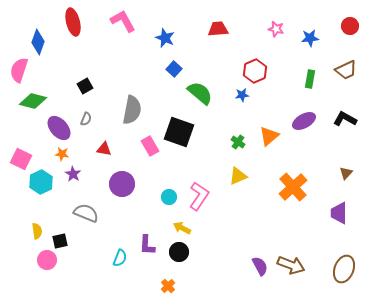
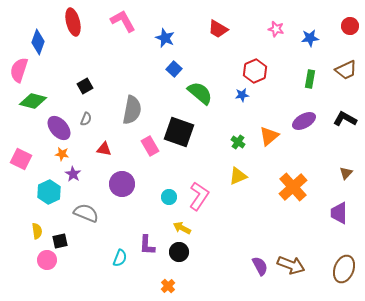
red trapezoid at (218, 29): rotated 145 degrees counterclockwise
cyan hexagon at (41, 182): moved 8 px right, 10 px down
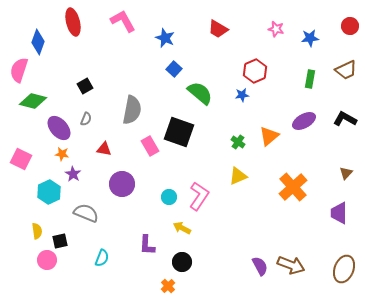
black circle at (179, 252): moved 3 px right, 10 px down
cyan semicircle at (120, 258): moved 18 px left
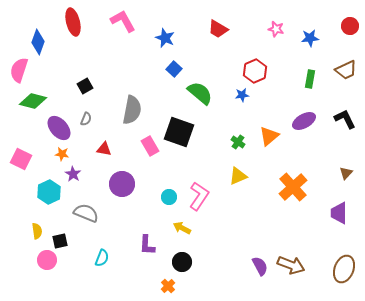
black L-shape at (345, 119): rotated 35 degrees clockwise
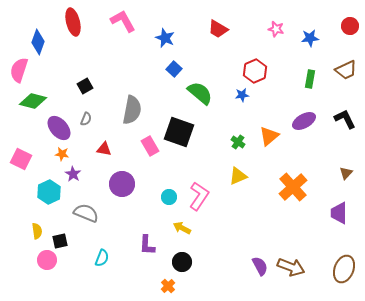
brown arrow at (291, 265): moved 2 px down
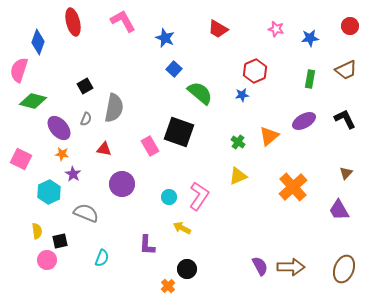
gray semicircle at (132, 110): moved 18 px left, 2 px up
purple trapezoid at (339, 213): moved 3 px up; rotated 30 degrees counterclockwise
black circle at (182, 262): moved 5 px right, 7 px down
brown arrow at (291, 267): rotated 20 degrees counterclockwise
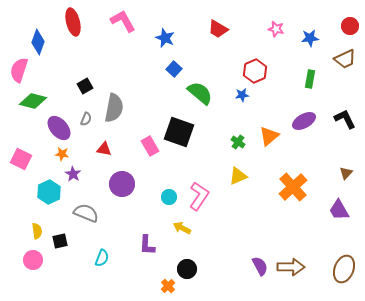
brown trapezoid at (346, 70): moved 1 px left, 11 px up
pink circle at (47, 260): moved 14 px left
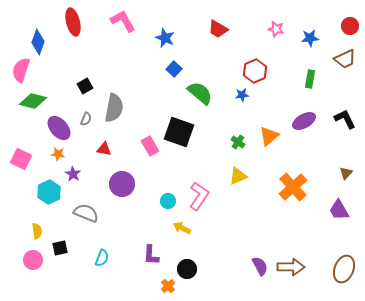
pink semicircle at (19, 70): moved 2 px right
orange star at (62, 154): moved 4 px left
cyan circle at (169, 197): moved 1 px left, 4 px down
black square at (60, 241): moved 7 px down
purple L-shape at (147, 245): moved 4 px right, 10 px down
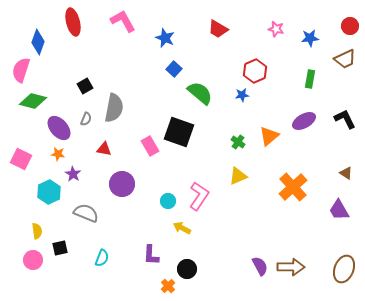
brown triangle at (346, 173): rotated 40 degrees counterclockwise
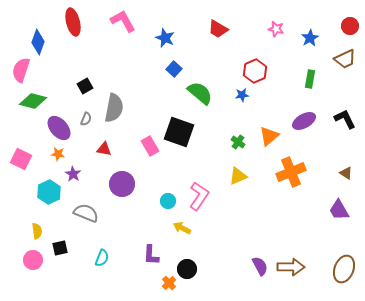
blue star at (310, 38): rotated 24 degrees counterclockwise
orange cross at (293, 187): moved 2 px left, 15 px up; rotated 20 degrees clockwise
orange cross at (168, 286): moved 1 px right, 3 px up
